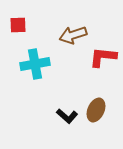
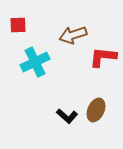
cyan cross: moved 2 px up; rotated 16 degrees counterclockwise
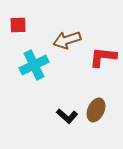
brown arrow: moved 6 px left, 5 px down
cyan cross: moved 1 px left, 3 px down
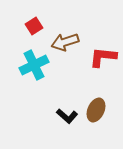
red square: moved 16 px right, 1 px down; rotated 30 degrees counterclockwise
brown arrow: moved 2 px left, 2 px down
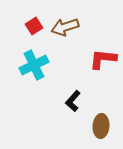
brown arrow: moved 15 px up
red L-shape: moved 2 px down
brown ellipse: moved 5 px right, 16 px down; rotated 20 degrees counterclockwise
black L-shape: moved 6 px right, 15 px up; rotated 90 degrees clockwise
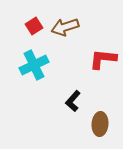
brown ellipse: moved 1 px left, 2 px up
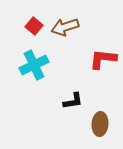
red square: rotated 18 degrees counterclockwise
black L-shape: rotated 140 degrees counterclockwise
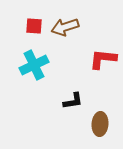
red square: rotated 36 degrees counterclockwise
